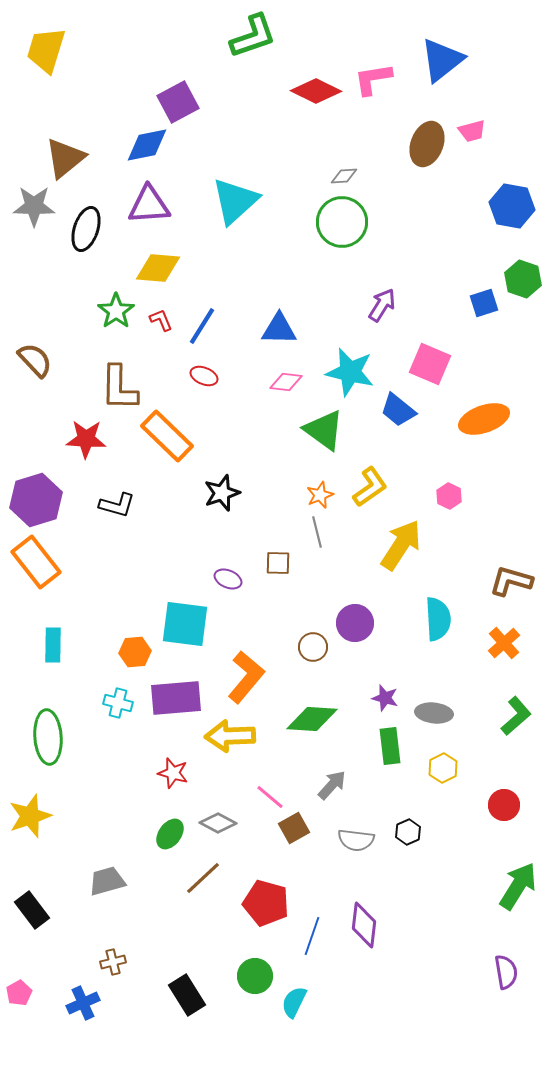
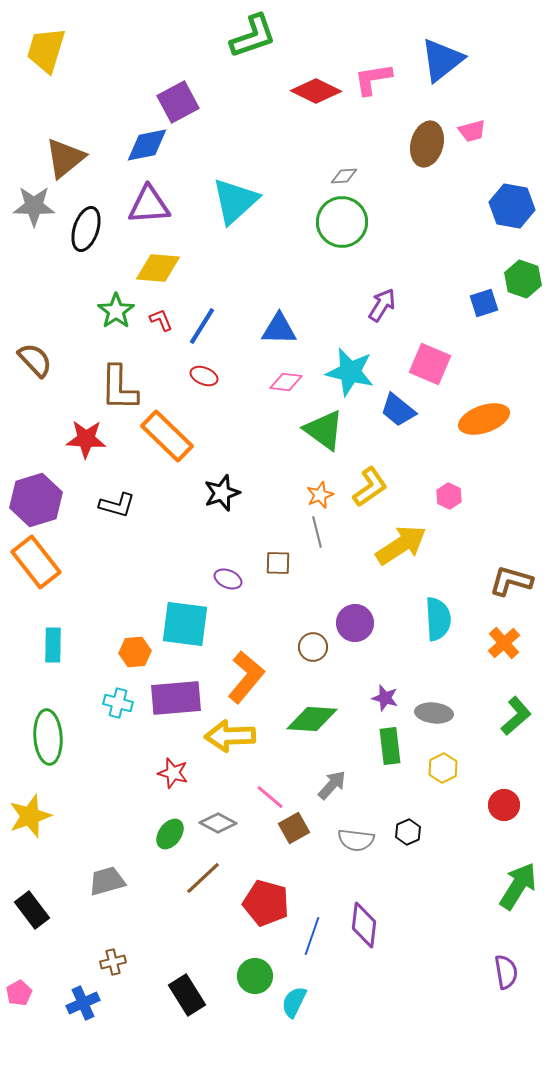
brown ellipse at (427, 144): rotated 6 degrees counterclockwise
yellow arrow at (401, 545): rotated 24 degrees clockwise
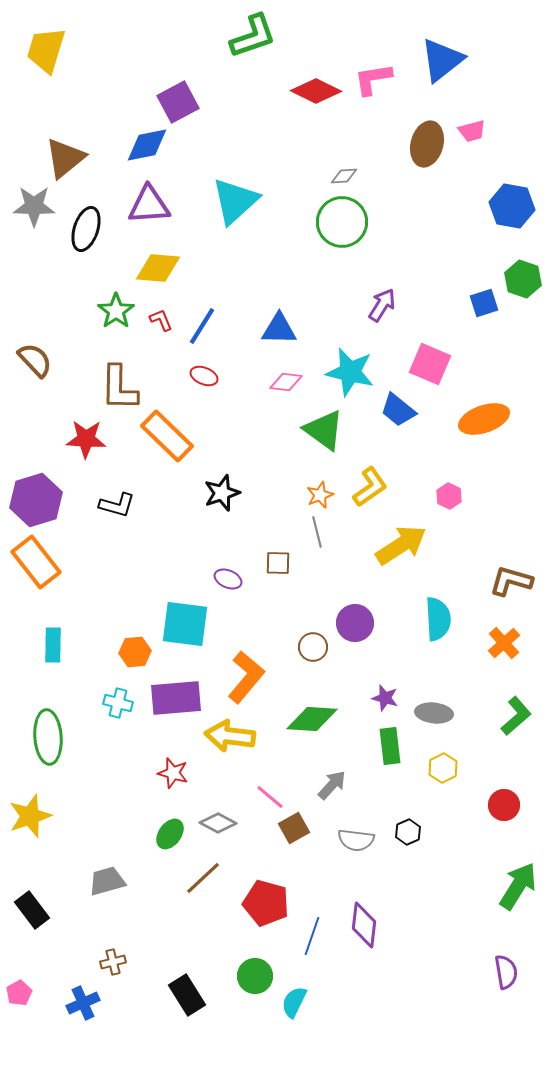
yellow arrow at (230, 736): rotated 9 degrees clockwise
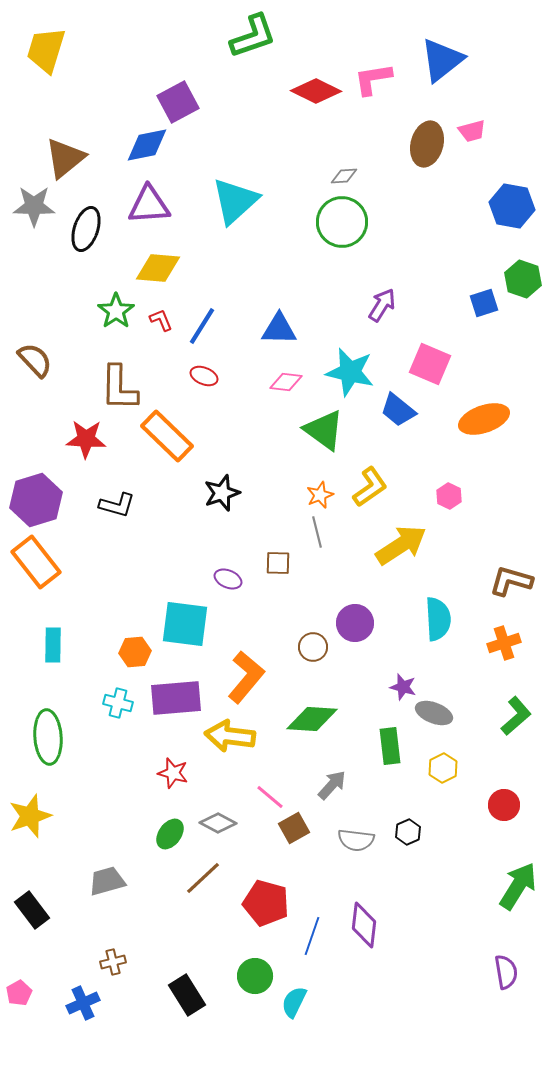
orange cross at (504, 643): rotated 24 degrees clockwise
purple star at (385, 698): moved 18 px right, 11 px up
gray ellipse at (434, 713): rotated 15 degrees clockwise
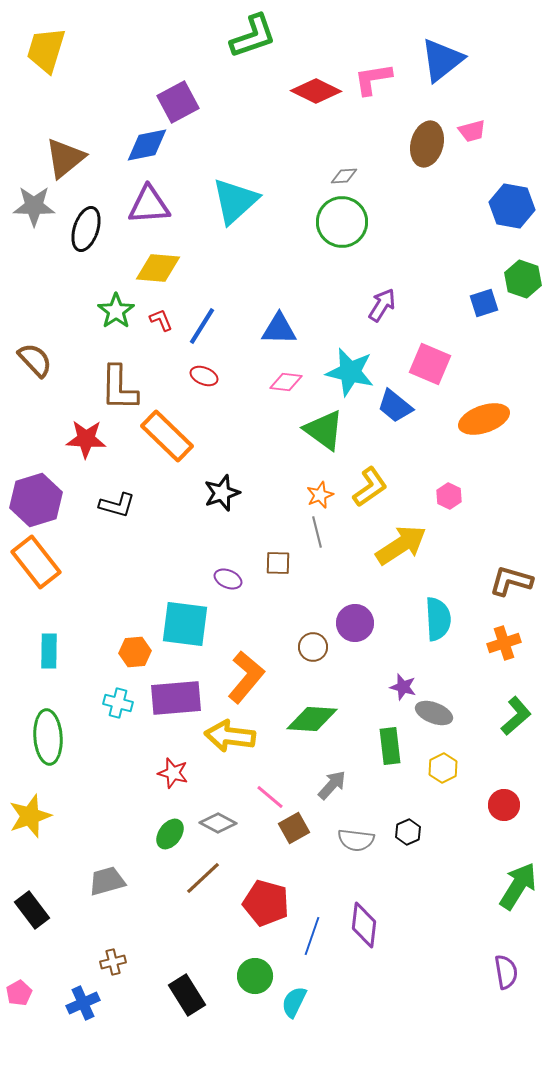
blue trapezoid at (398, 410): moved 3 px left, 4 px up
cyan rectangle at (53, 645): moved 4 px left, 6 px down
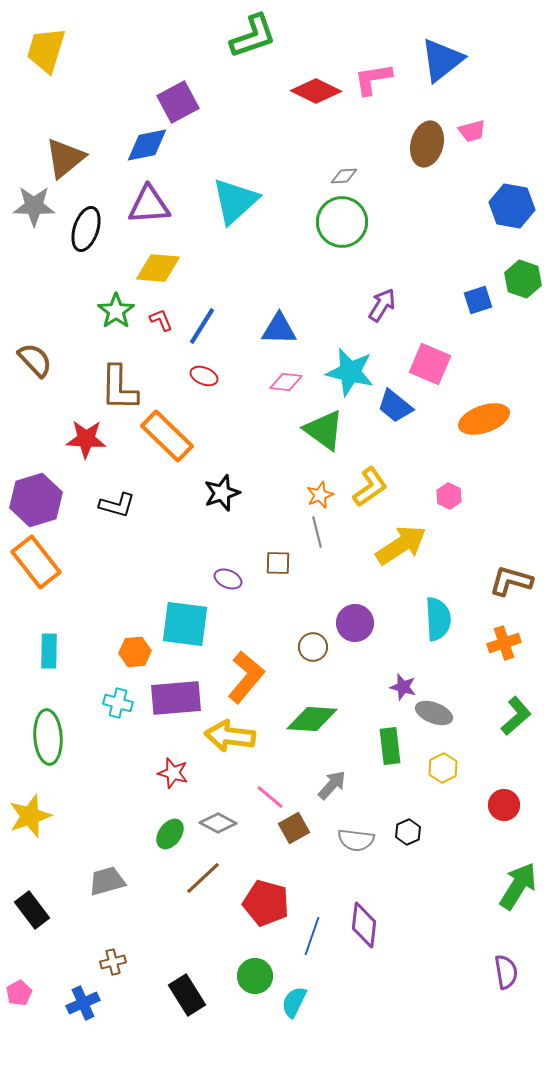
blue square at (484, 303): moved 6 px left, 3 px up
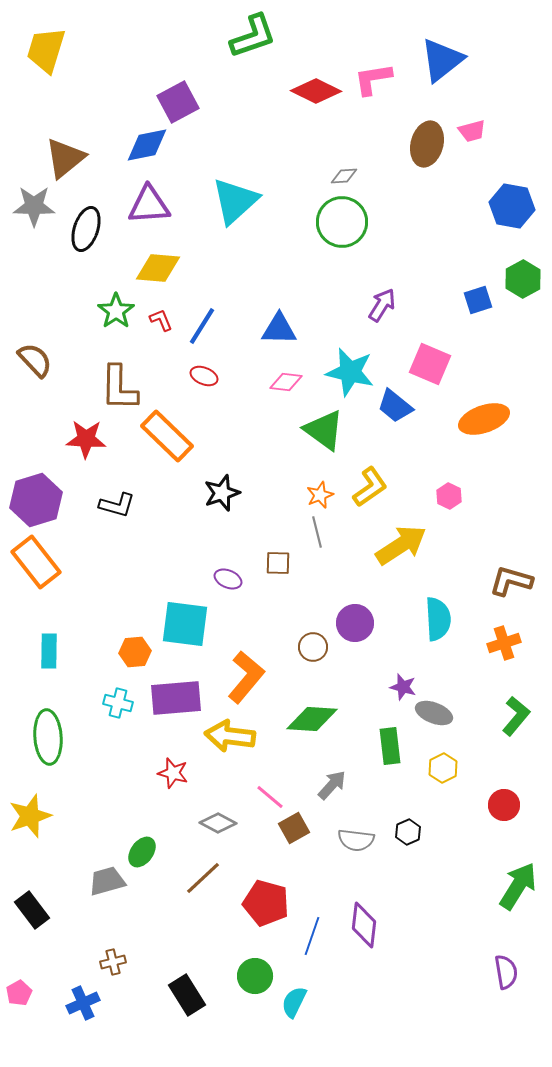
green hexagon at (523, 279): rotated 12 degrees clockwise
green L-shape at (516, 716): rotated 9 degrees counterclockwise
green ellipse at (170, 834): moved 28 px left, 18 px down
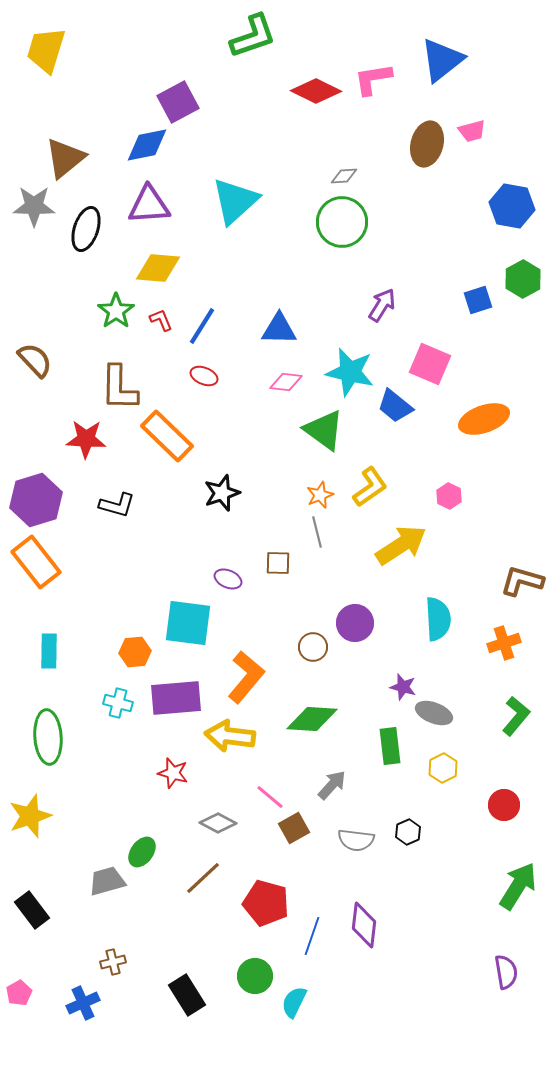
brown L-shape at (511, 581): moved 11 px right
cyan square at (185, 624): moved 3 px right, 1 px up
